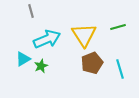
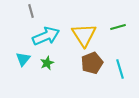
cyan arrow: moved 1 px left, 3 px up
cyan triangle: rotated 21 degrees counterclockwise
green star: moved 6 px right, 3 px up
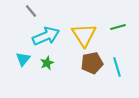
gray line: rotated 24 degrees counterclockwise
brown pentagon: rotated 10 degrees clockwise
cyan line: moved 3 px left, 2 px up
